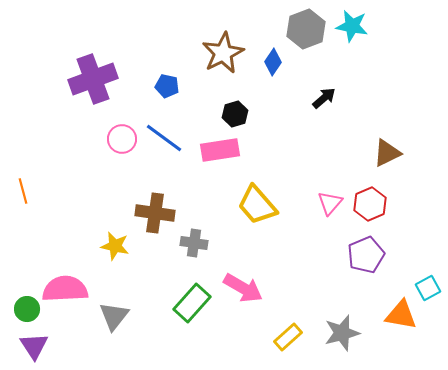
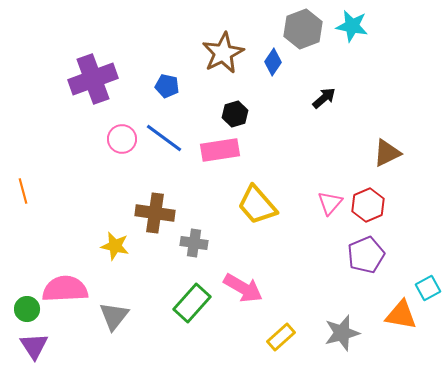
gray hexagon: moved 3 px left
red hexagon: moved 2 px left, 1 px down
yellow rectangle: moved 7 px left
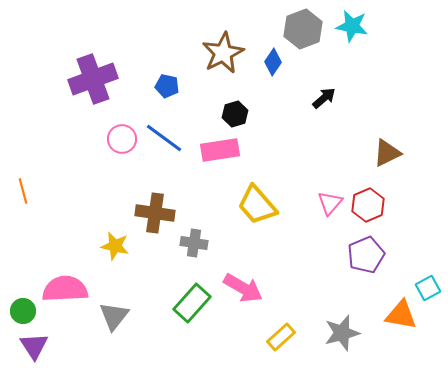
green circle: moved 4 px left, 2 px down
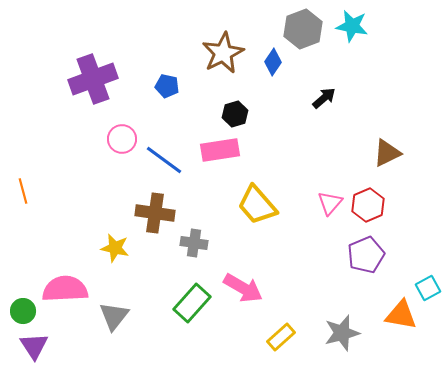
blue line: moved 22 px down
yellow star: moved 2 px down
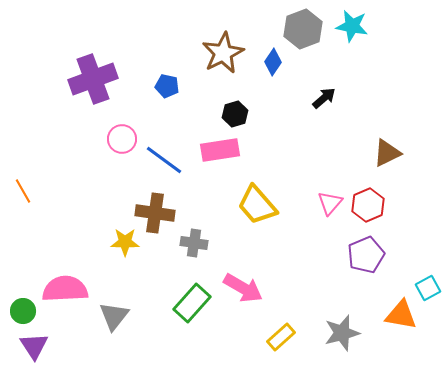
orange line: rotated 15 degrees counterclockwise
yellow star: moved 10 px right, 6 px up; rotated 12 degrees counterclockwise
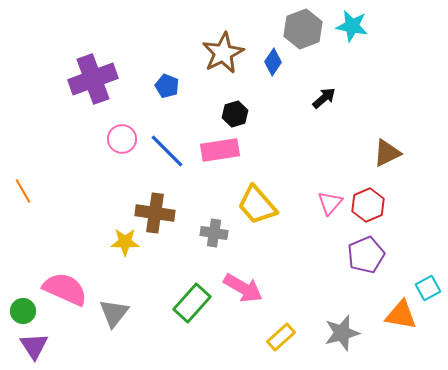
blue pentagon: rotated 10 degrees clockwise
blue line: moved 3 px right, 9 px up; rotated 9 degrees clockwise
gray cross: moved 20 px right, 10 px up
pink semicircle: rotated 27 degrees clockwise
gray triangle: moved 3 px up
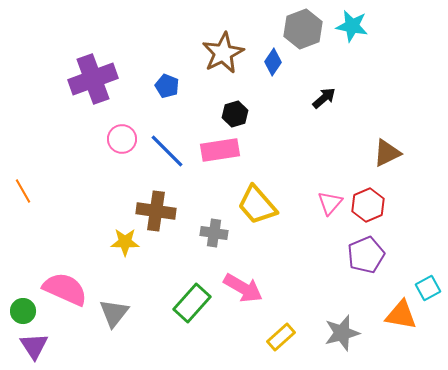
brown cross: moved 1 px right, 2 px up
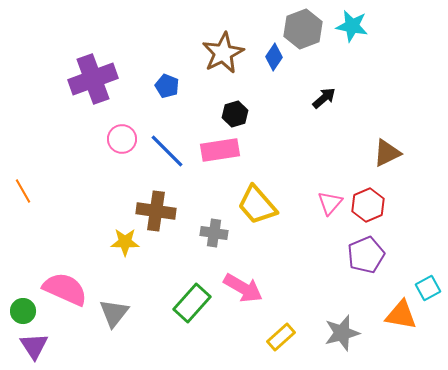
blue diamond: moved 1 px right, 5 px up
